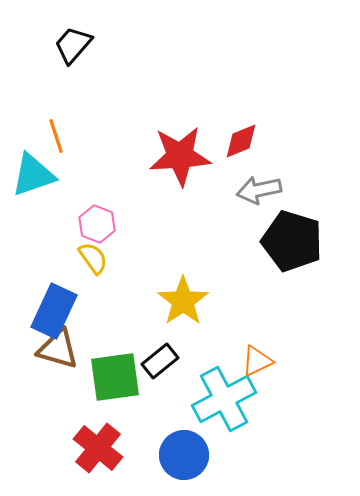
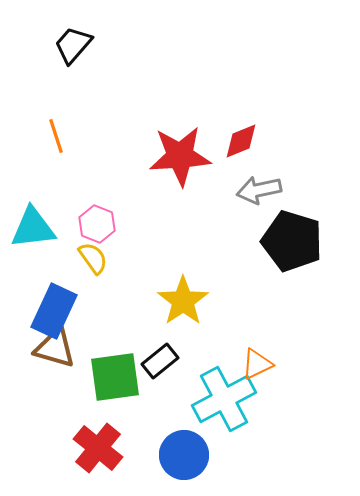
cyan triangle: moved 53 px down; rotated 12 degrees clockwise
brown triangle: moved 3 px left, 1 px up
orange triangle: moved 3 px down
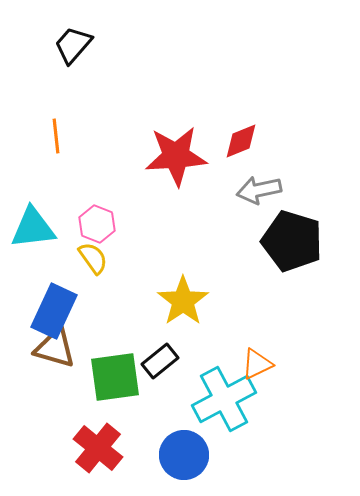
orange line: rotated 12 degrees clockwise
red star: moved 4 px left
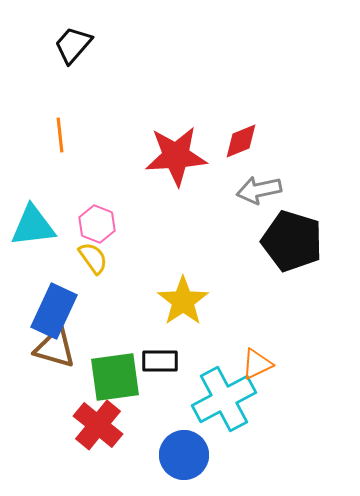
orange line: moved 4 px right, 1 px up
cyan triangle: moved 2 px up
black rectangle: rotated 39 degrees clockwise
red cross: moved 23 px up
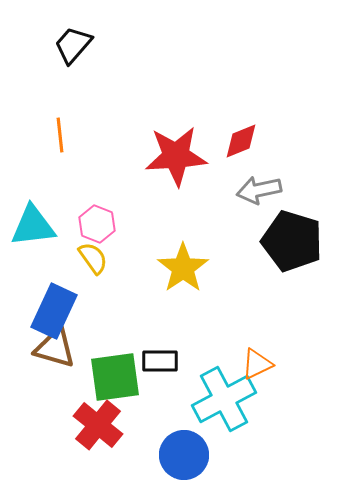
yellow star: moved 33 px up
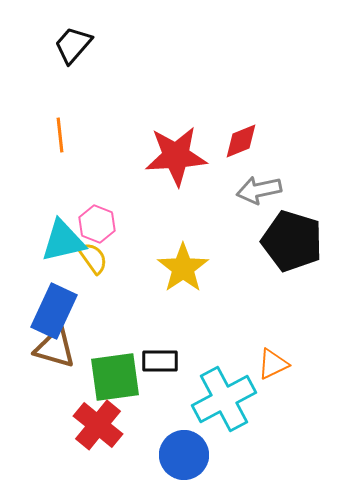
cyan triangle: moved 30 px right, 15 px down; rotated 6 degrees counterclockwise
orange triangle: moved 16 px right
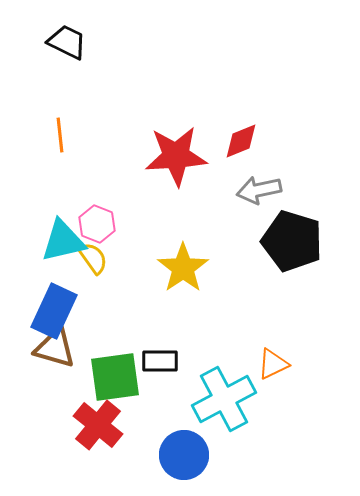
black trapezoid: moved 6 px left, 3 px up; rotated 75 degrees clockwise
